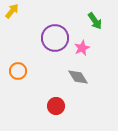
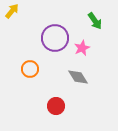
orange circle: moved 12 px right, 2 px up
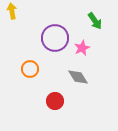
yellow arrow: rotated 49 degrees counterclockwise
red circle: moved 1 px left, 5 px up
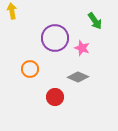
pink star: rotated 28 degrees counterclockwise
gray diamond: rotated 35 degrees counterclockwise
red circle: moved 4 px up
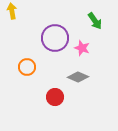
orange circle: moved 3 px left, 2 px up
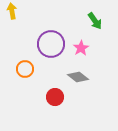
purple circle: moved 4 px left, 6 px down
pink star: moved 1 px left; rotated 21 degrees clockwise
orange circle: moved 2 px left, 2 px down
gray diamond: rotated 15 degrees clockwise
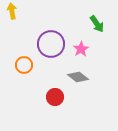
green arrow: moved 2 px right, 3 px down
pink star: moved 1 px down
orange circle: moved 1 px left, 4 px up
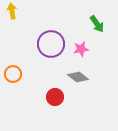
pink star: rotated 21 degrees clockwise
orange circle: moved 11 px left, 9 px down
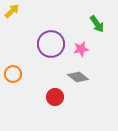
yellow arrow: rotated 56 degrees clockwise
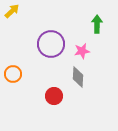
green arrow: rotated 144 degrees counterclockwise
pink star: moved 1 px right, 2 px down
gray diamond: rotated 55 degrees clockwise
red circle: moved 1 px left, 1 px up
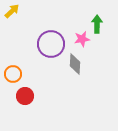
pink star: moved 12 px up
gray diamond: moved 3 px left, 13 px up
red circle: moved 29 px left
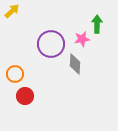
orange circle: moved 2 px right
